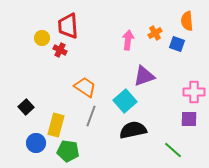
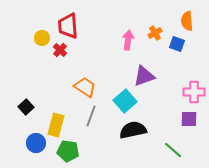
red cross: rotated 16 degrees clockwise
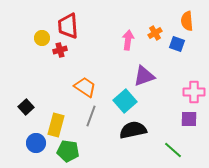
red cross: rotated 32 degrees clockwise
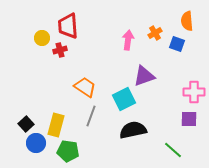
cyan square: moved 1 px left, 2 px up; rotated 15 degrees clockwise
black square: moved 17 px down
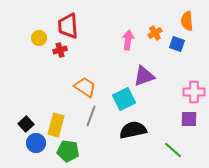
yellow circle: moved 3 px left
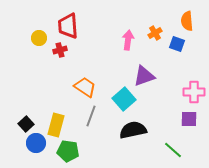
cyan square: rotated 15 degrees counterclockwise
